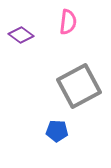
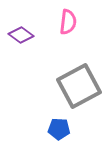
blue pentagon: moved 2 px right, 2 px up
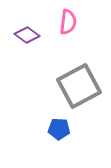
purple diamond: moved 6 px right
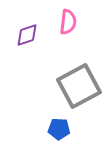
purple diamond: rotated 55 degrees counterclockwise
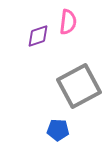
purple diamond: moved 11 px right, 1 px down
blue pentagon: moved 1 px left, 1 px down
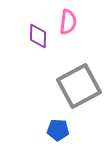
purple diamond: rotated 70 degrees counterclockwise
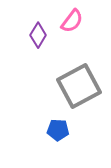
pink semicircle: moved 4 px right, 1 px up; rotated 30 degrees clockwise
purple diamond: moved 1 px up; rotated 30 degrees clockwise
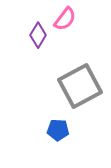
pink semicircle: moved 7 px left, 2 px up
gray square: moved 1 px right
